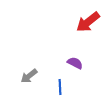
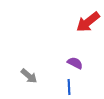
gray arrow: rotated 102 degrees counterclockwise
blue line: moved 9 px right
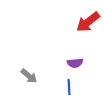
purple semicircle: rotated 147 degrees clockwise
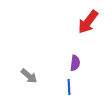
red arrow: rotated 15 degrees counterclockwise
purple semicircle: rotated 77 degrees counterclockwise
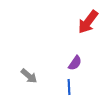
purple semicircle: rotated 28 degrees clockwise
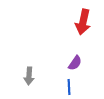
red arrow: moved 5 px left; rotated 25 degrees counterclockwise
gray arrow: rotated 54 degrees clockwise
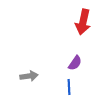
gray arrow: rotated 102 degrees counterclockwise
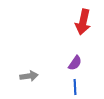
blue line: moved 6 px right
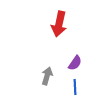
red arrow: moved 24 px left, 2 px down
gray arrow: moved 18 px right; rotated 66 degrees counterclockwise
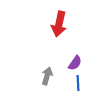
blue line: moved 3 px right, 4 px up
